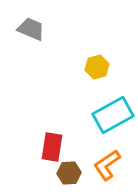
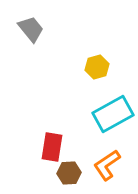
gray trapezoid: rotated 28 degrees clockwise
cyan rectangle: moved 1 px up
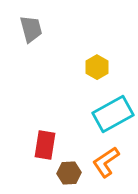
gray trapezoid: rotated 24 degrees clockwise
yellow hexagon: rotated 15 degrees counterclockwise
red rectangle: moved 7 px left, 2 px up
orange L-shape: moved 1 px left, 3 px up
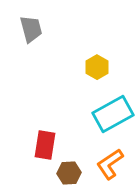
orange L-shape: moved 4 px right, 2 px down
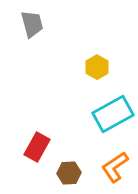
gray trapezoid: moved 1 px right, 5 px up
red rectangle: moved 8 px left, 2 px down; rotated 20 degrees clockwise
orange L-shape: moved 5 px right, 3 px down
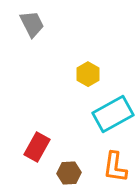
gray trapezoid: rotated 12 degrees counterclockwise
yellow hexagon: moved 9 px left, 7 px down
orange L-shape: rotated 48 degrees counterclockwise
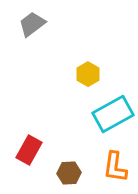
gray trapezoid: rotated 100 degrees counterclockwise
red rectangle: moved 8 px left, 3 px down
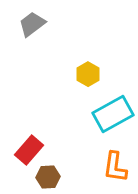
red rectangle: rotated 12 degrees clockwise
brown hexagon: moved 21 px left, 4 px down
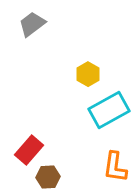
cyan rectangle: moved 4 px left, 4 px up
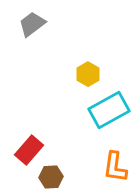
brown hexagon: moved 3 px right
